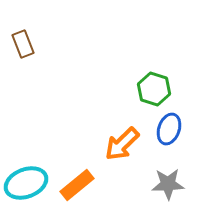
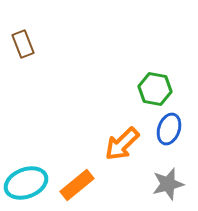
green hexagon: moved 1 px right; rotated 8 degrees counterclockwise
gray star: rotated 12 degrees counterclockwise
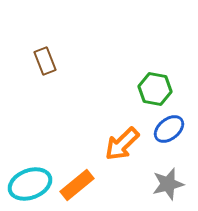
brown rectangle: moved 22 px right, 17 px down
blue ellipse: rotated 32 degrees clockwise
cyan ellipse: moved 4 px right, 1 px down
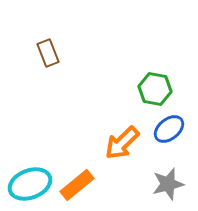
brown rectangle: moved 3 px right, 8 px up
orange arrow: moved 1 px up
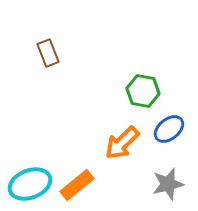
green hexagon: moved 12 px left, 2 px down
